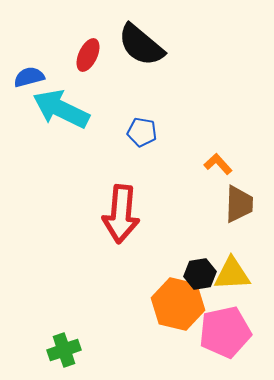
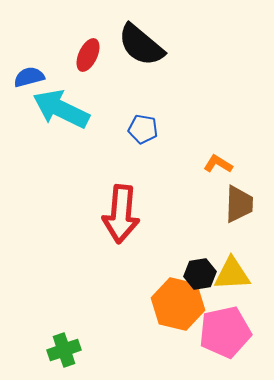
blue pentagon: moved 1 px right, 3 px up
orange L-shape: rotated 16 degrees counterclockwise
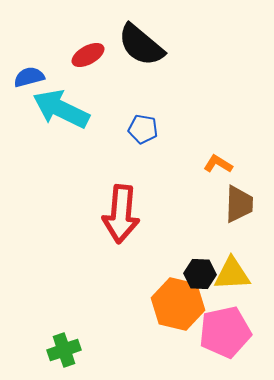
red ellipse: rotated 36 degrees clockwise
black hexagon: rotated 12 degrees clockwise
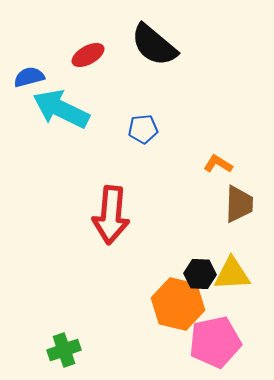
black semicircle: moved 13 px right
blue pentagon: rotated 16 degrees counterclockwise
red arrow: moved 10 px left, 1 px down
pink pentagon: moved 10 px left, 10 px down
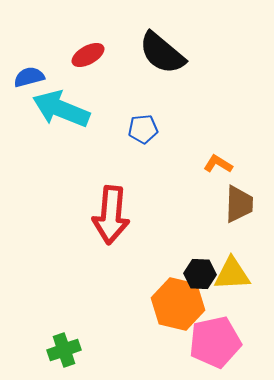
black semicircle: moved 8 px right, 8 px down
cyan arrow: rotated 4 degrees counterclockwise
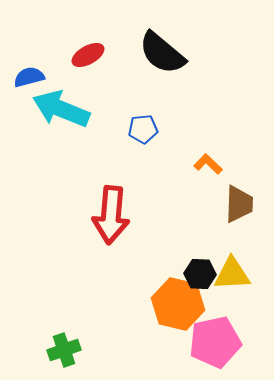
orange L-shape: moved 10 px left; rotated 12 degrees clockwise
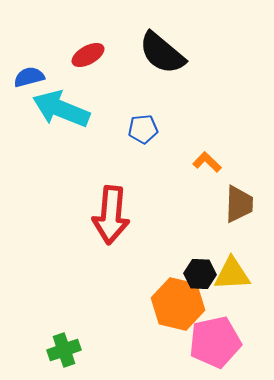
orange L-shape: moved 1 px left, 2 px up
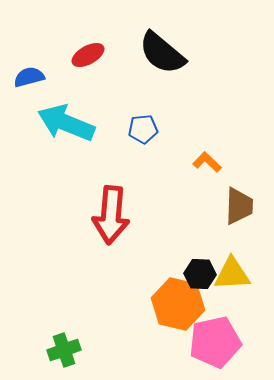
cyan arrow: moved 5 px right, 14 px down
brown trapezoid: moved 2 px down
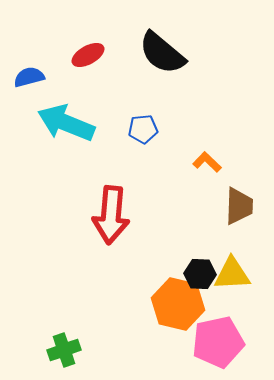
pink pentagon: moved 3 px right
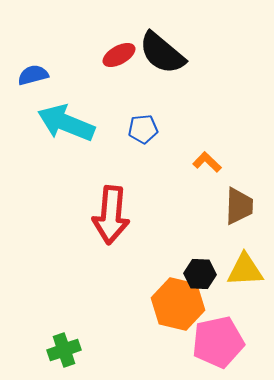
red ellipse: moved 31 px right
blue semicircle: moved 4 px right, 2 px up
yellow triangle: moved 13 px right, 4 px up
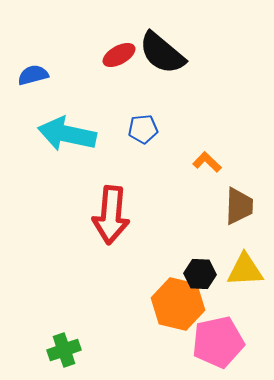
cyan arrow: moved 1 px right, 11 px down; rotated 10 degrees counterclockwise
